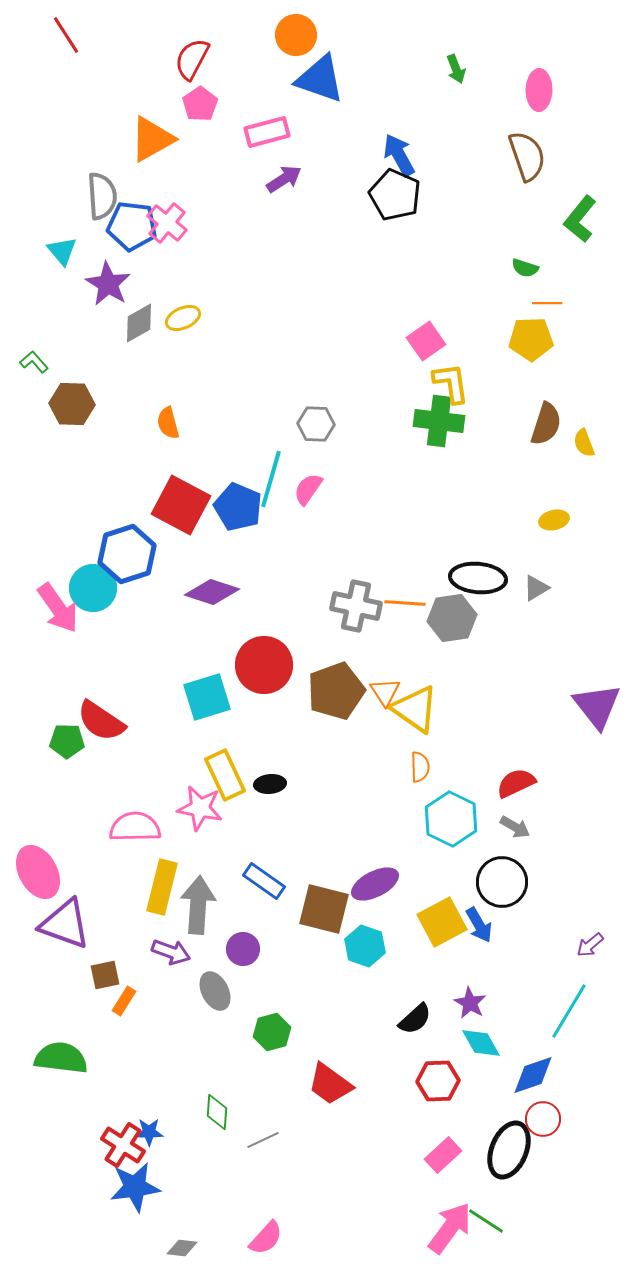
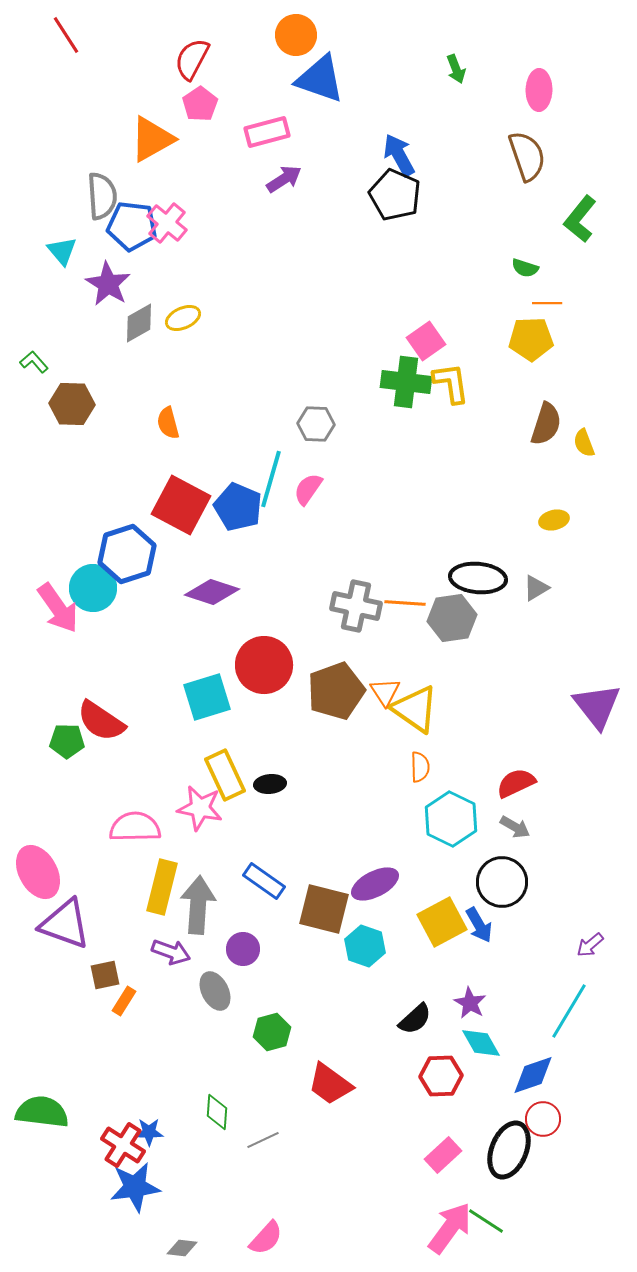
green cross at (439, 421): moved 33 px left, 39 px up
green semicircle at (61, 1058): moved 19 px left, 54 px down
red hexagon at (438, 1081): moved 3 px right, 5 px up
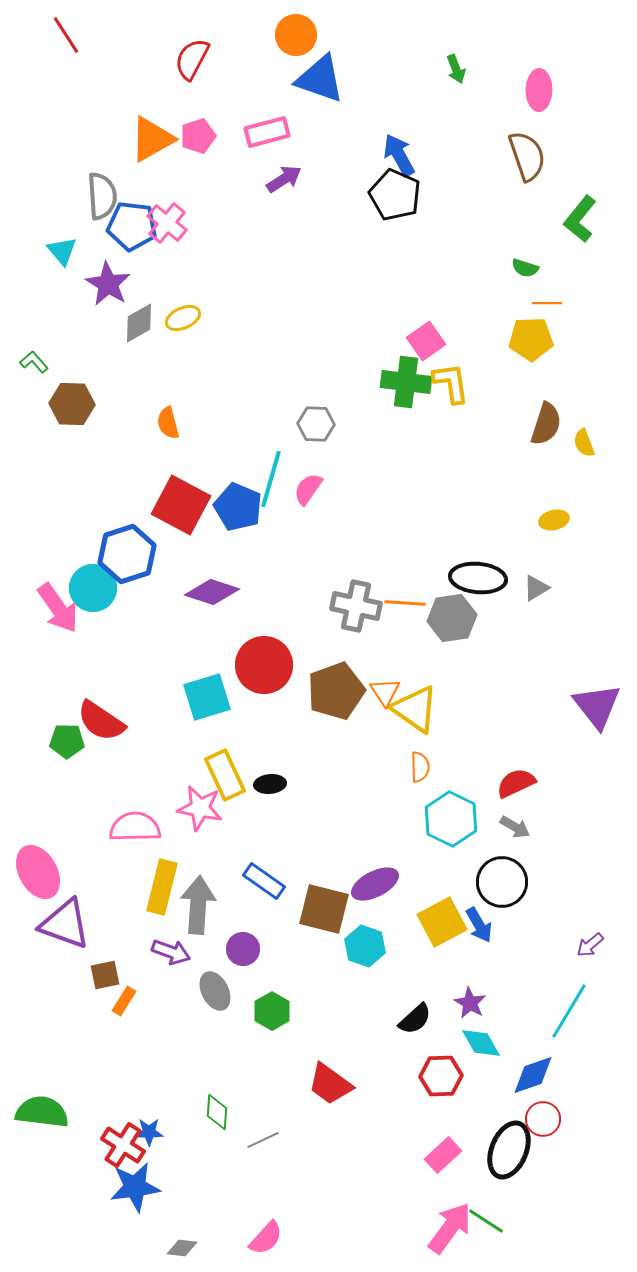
pink pentagon at (200, 104): moved 2 px left, 32 px down; rotated 16 degrees clockwise
green hexagon at (272, 1032): moved 21 px up; rotated 15 degrees counterclockwise
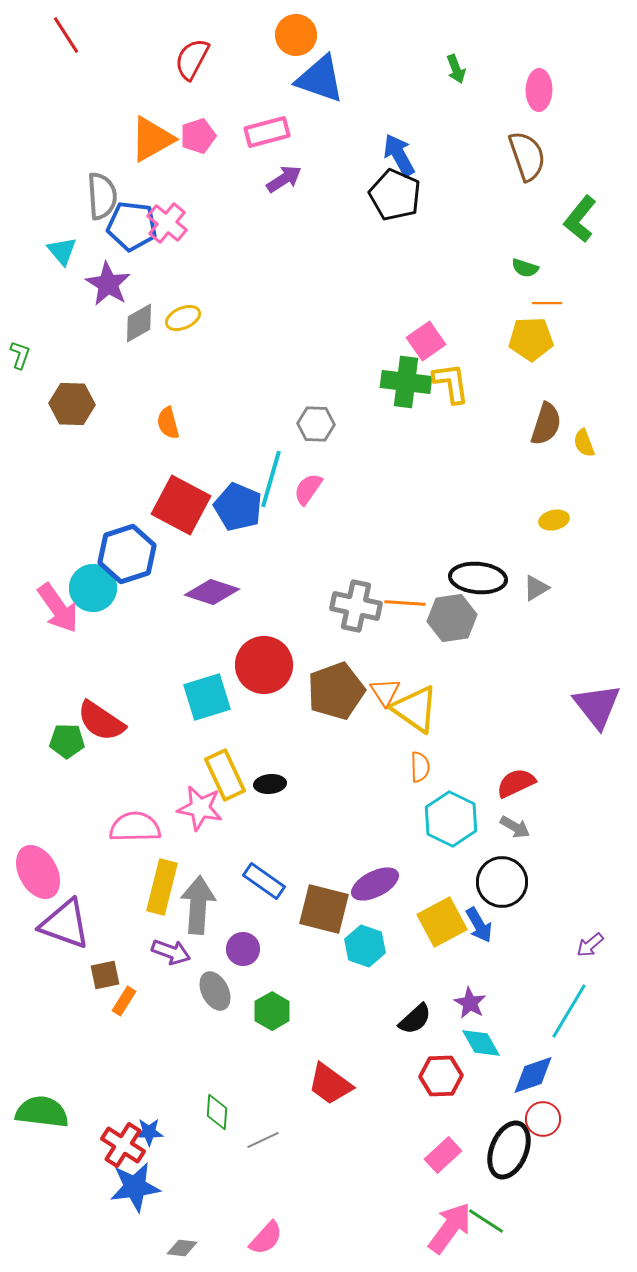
green L-shape at (34, 362): moved 14 px left, 7 px up; rotated 60 degrees clockwise
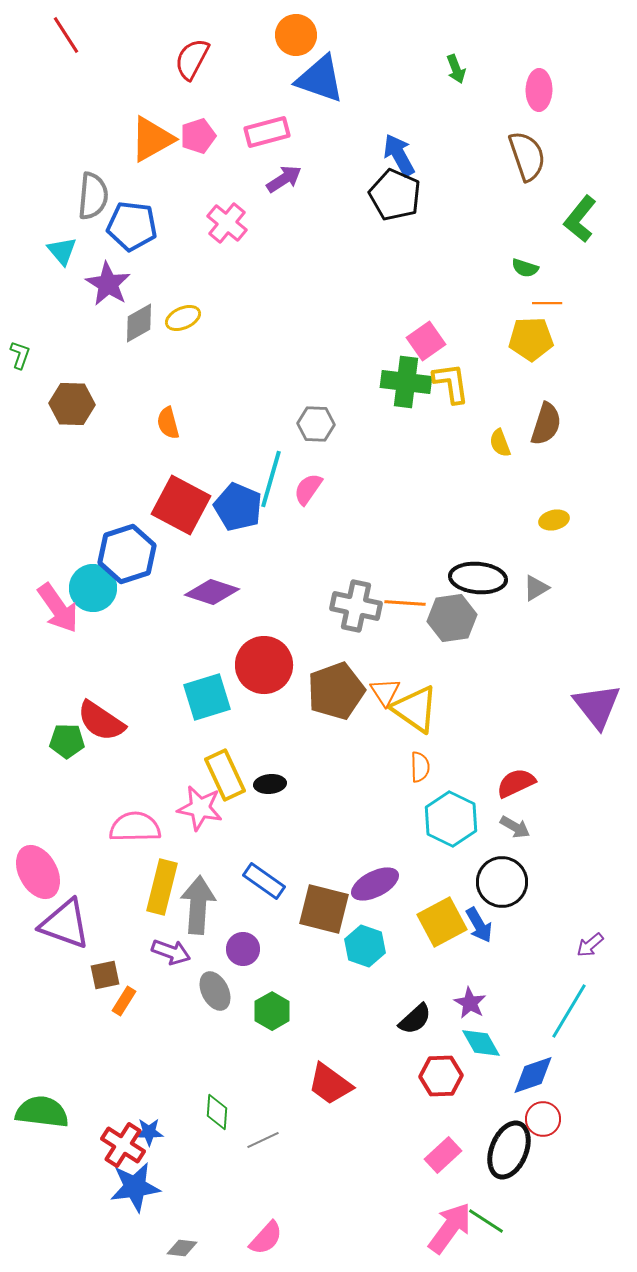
gray semicircle at (102, 196): moved 9 px left; rotated 9 degrees clockwise
pink cross at (167, 223): moved 60 px right
yellow semicircle at (584, 443): moved 84 px left
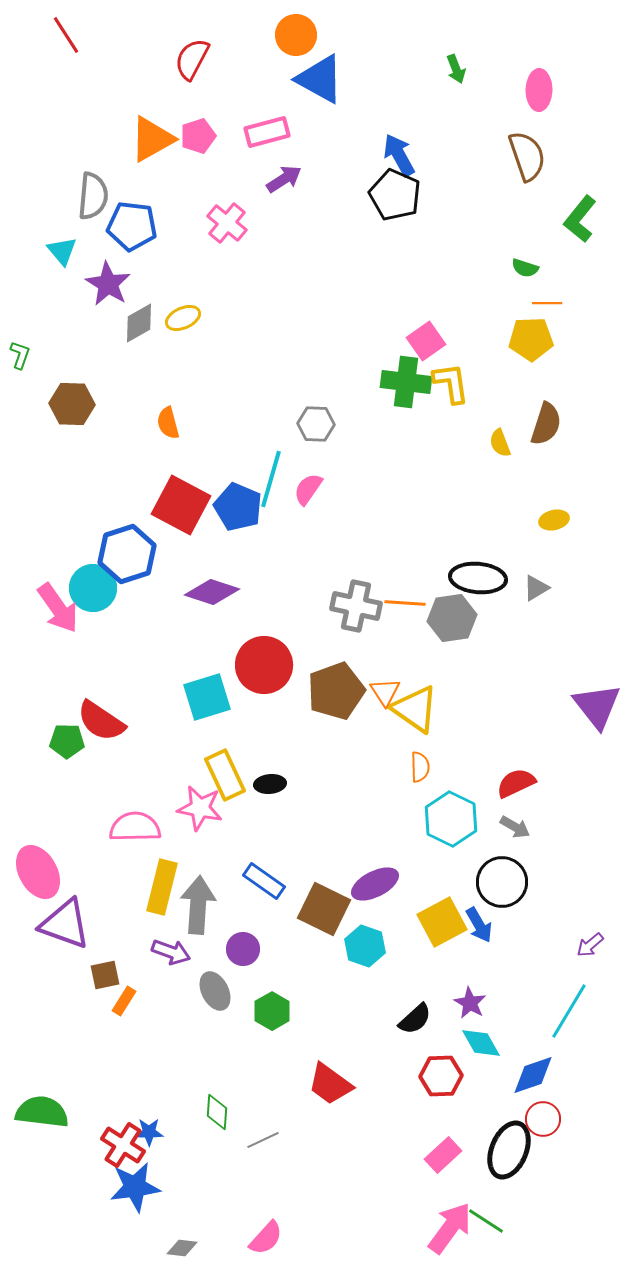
blue triangle at (320, 79): rotated 10 degrees clockwise
brown square at (324, 909): rotated 12 degrees clockwise
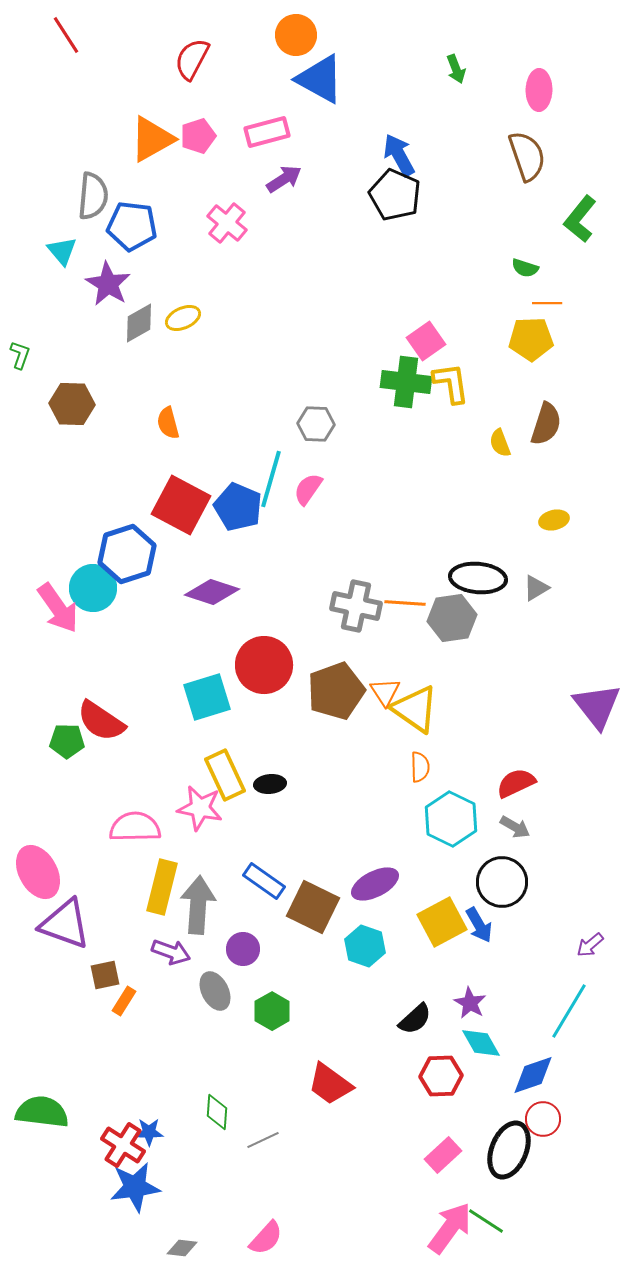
brown square at (324, 909): moved 11 px left, 2 px up
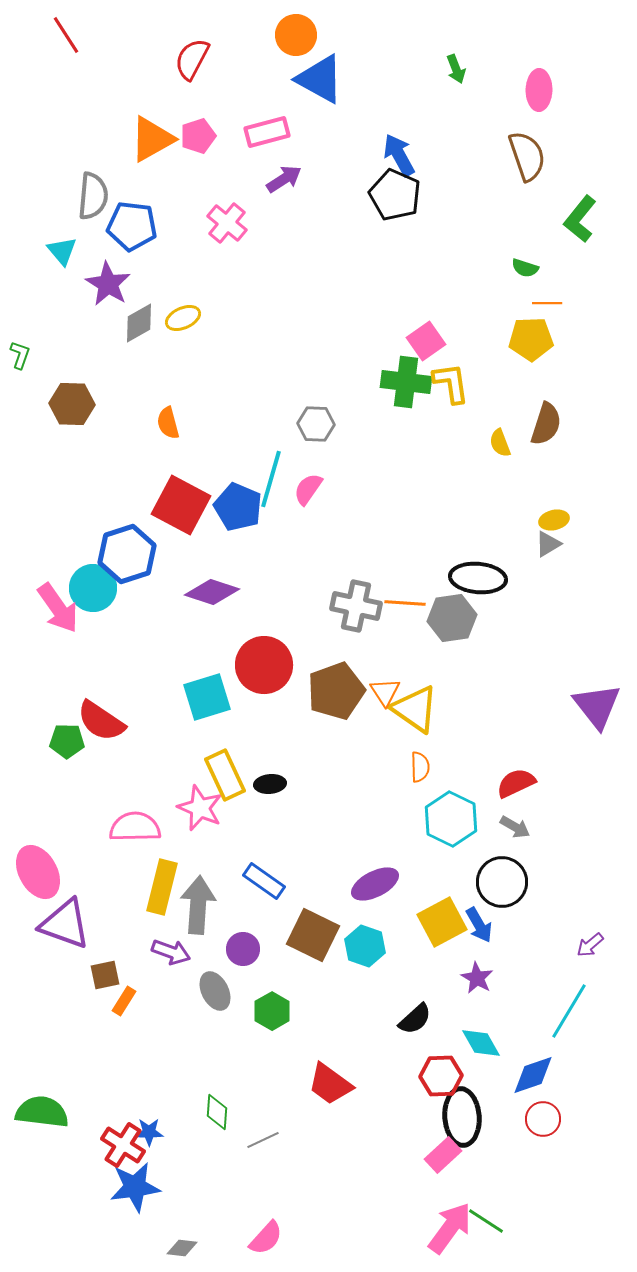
gray triangle at (536, 588): moved 12 px right, 44 px up
pink star at (200, 808): rotated 12 degrees clockwise
brown square at (313, 907): moved 28 px down
purple star at (470, 1003): moved 7 px right, 25 px up
black ellipse at (509, 1150): moved 47 px left, 33 px up; rotated 26 degrees counterclockwise
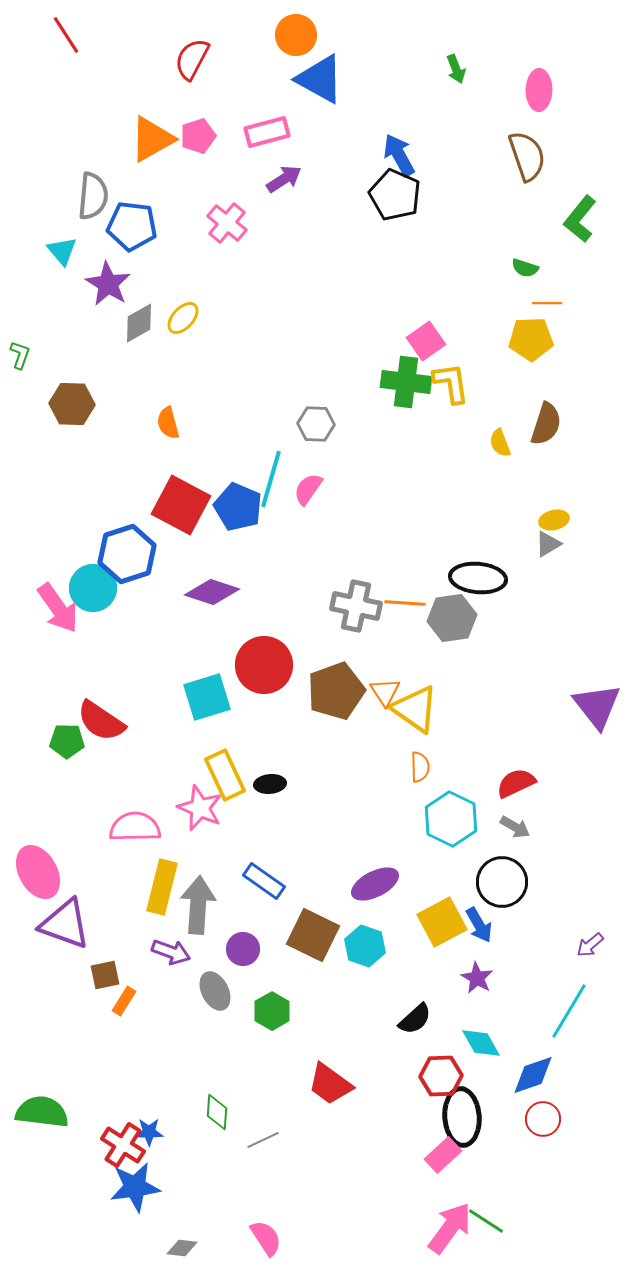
yellow ellipse at (183, 318): rotated 24 degrees counterclockwise
pink semicircle at (266, 1238): rotated 75 degrees counterclockwise
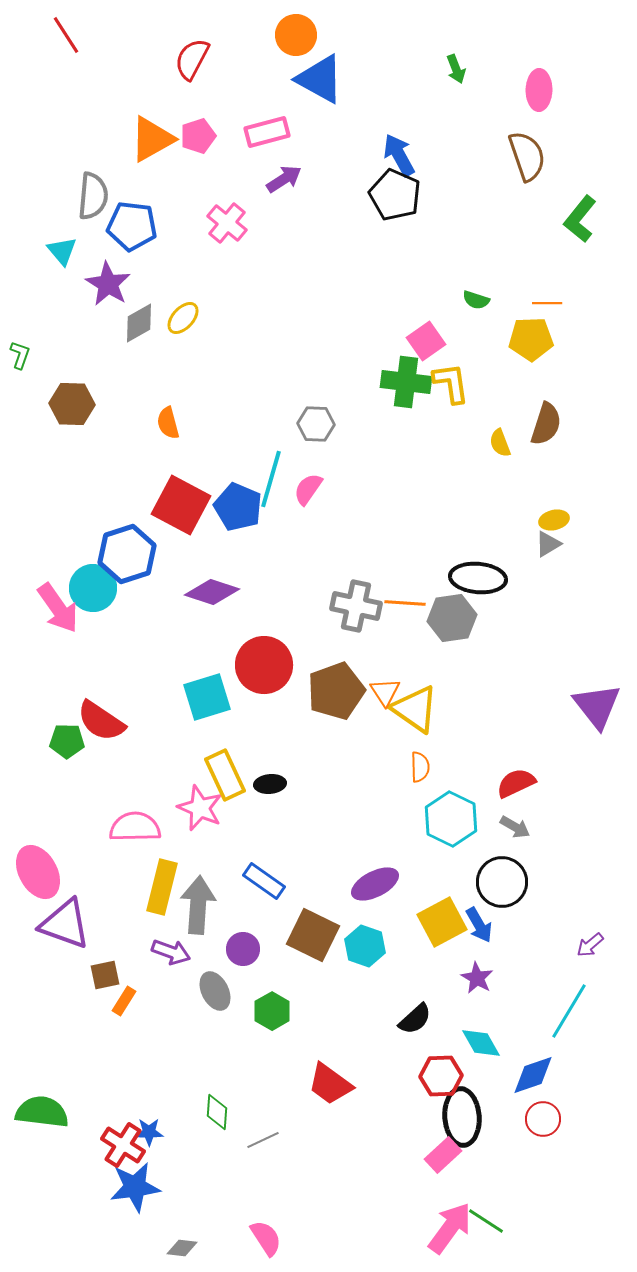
green semicircle at (525, 268): moved 49 px left, 32 px down
